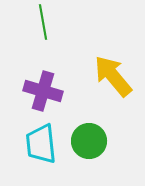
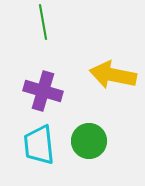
yellow arrow: moved 1 px up; rotated 39 degrees counterclockwise
cyan trapezoid: moved 2 px left, 1 px down
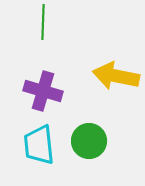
green line: rotated 12 degrees clockwise
yellow arrow: moved 3 px right, 1 px down
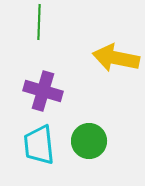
green line: moved 4 px left
yellow arrow: moved 18 px up
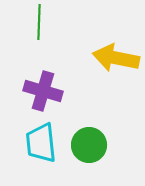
green circle: moved 4 px down
cyan trapezoid: moved 2 px right, 2 px up
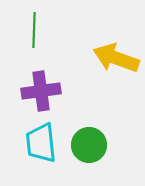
green line: moved 5 px left, 8 px down
yellow arrow: rotated 9 degrees clockwise
purple cross: moved 2 px left; rotated 24 degrees counterclockwise
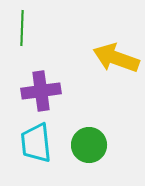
green line: moved 12 px left, 2 px up
cyan trapezoid: moved 5 px left
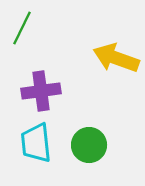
green line: rotated 24 degrees clockwise
